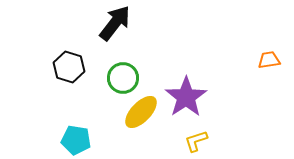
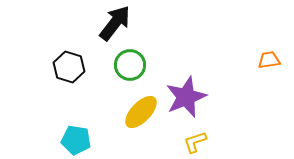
green circle: moved 7 px right, 13 px up
purple star: rotated 12 degrees clockwise
yellow L-shape: moved 1 px left, 1 px down
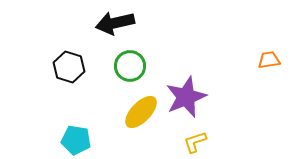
black arrow: rotated 141 degrees counterclockwise
green circle: moved 1 px down
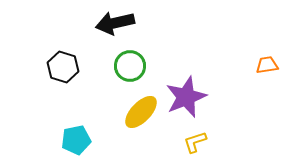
orange trapezoid: moved 2 px left, 5 px down
black hexagon: moved 6 px left
cyan pentagon: rotated 20 degrees counterclockwise
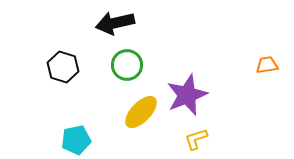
green circle: moved 3 px left, 1 px up
purple star: moved 1 px right, 2 px up
yellow L-shape: moved 1 px right, 3 px up
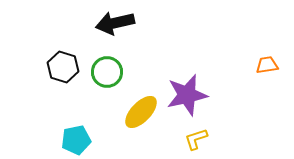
green circle: moved 20 px left, 7 px down
purple star: rotated 9 degrees clockwise
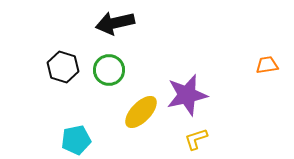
green circle: moved 2 px right, 2 px up
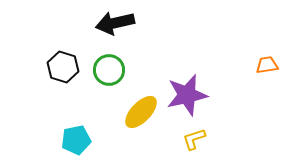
yellow L-shape: moved 2 px left
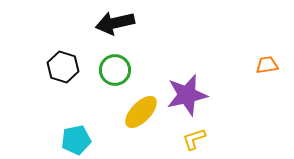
green circle: moved 6 px right
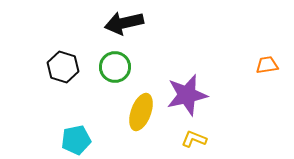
black arrow: moved 9 px right
green circle: moved 3 px up
yellow ellipse: rotated 24 degrees counterclockwise
yellow L-shape: rotated 40 degrees clockwise
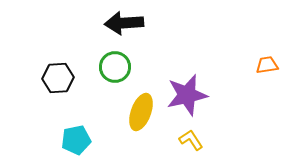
black arrow: rotated 9 degrees clockwise
black hexagon: moved 5 px left, 11 px down; rotated 20 degrees counterclockwise
yellow L-shape: moved 3 px left, 1 px down; rotated 35 degrees clockwise
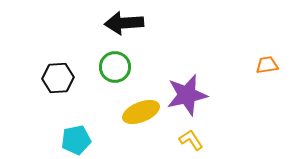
yellow ellipse: rotated 48 degrees clockwise
